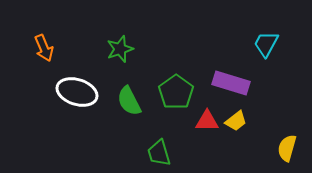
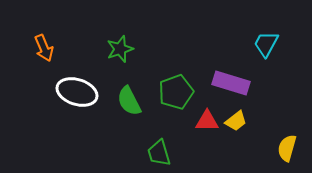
green pentagon: rotated 16 degrees clockwise
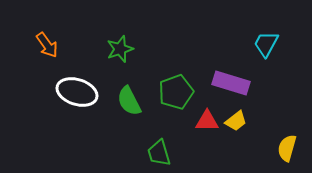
orange arrow: moved 3 px right, 3 px up; rotated 12 degrees counterclockwise
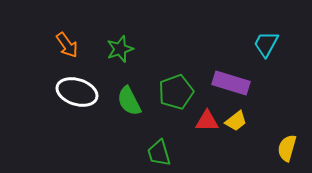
orange arrow: moved 20 px right
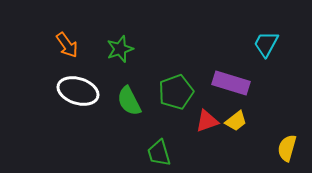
white ellipse: moved 1 px right, 1 px up
red triangle: rotated 20 degrees counterclockwise
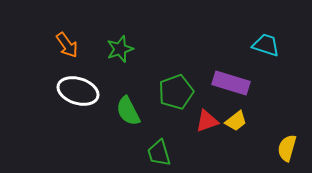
cyan trapezoid: moved 1 px down; rotated 80 degrees clockwise
green semicircle: moved 1 px left, 10 px down
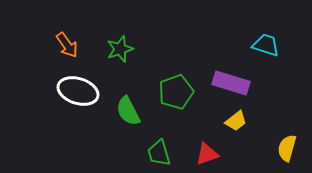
red triangle: moved 33 px down
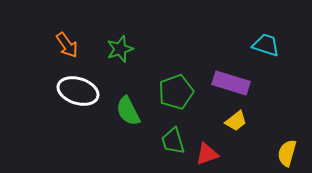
yellow semicircle: moved 5 px down
green trapezoid: moved 14 px right, 12 px up
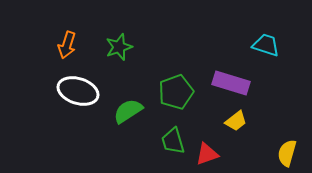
orange arrow: rotated 52 degrees clockwise
green star: moved 1 px left, 2 px up
green semicircle: rotated 84 degrees clockwise
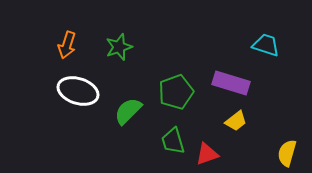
green semicircle: rotated 12 degrees counterclockwise
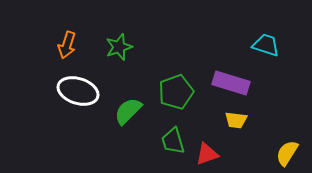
yellow trapezoid: moved 1 px up; rotated 45 degrees clockwise
yellow semicircle: rotated 16 degrees clockwise
